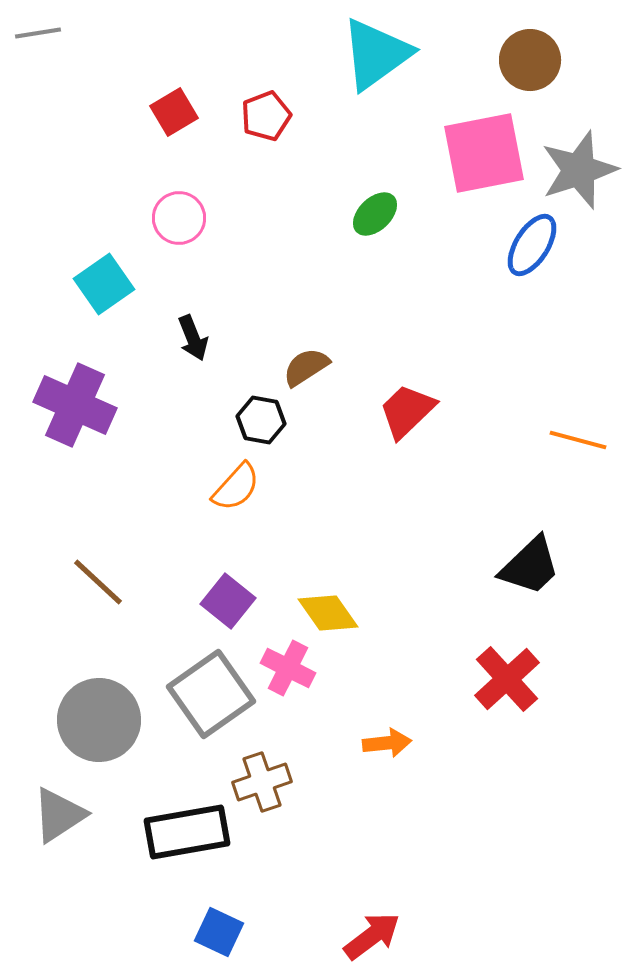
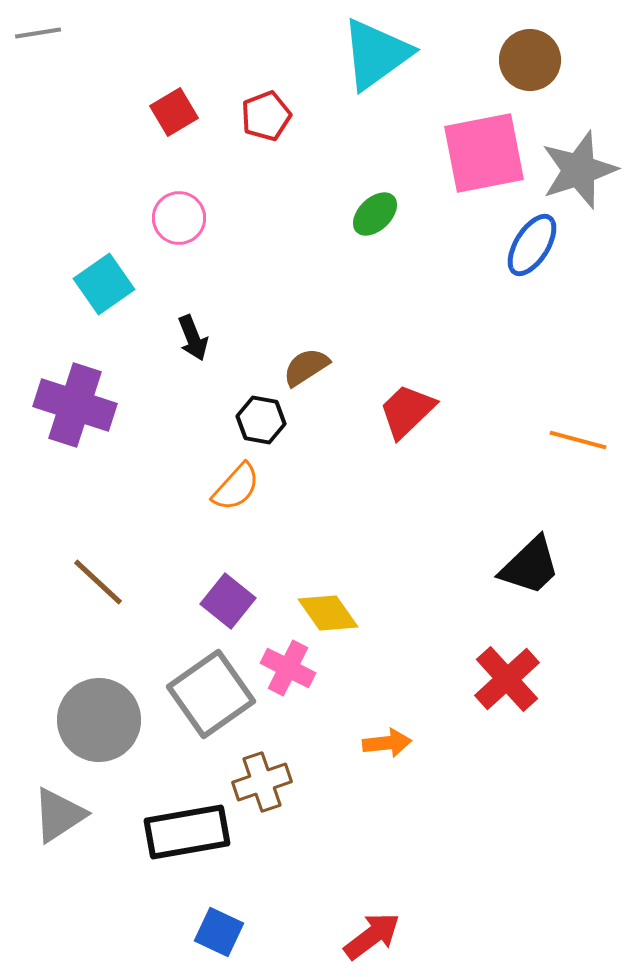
purple cross: rotated 6 degrees counterclockwise
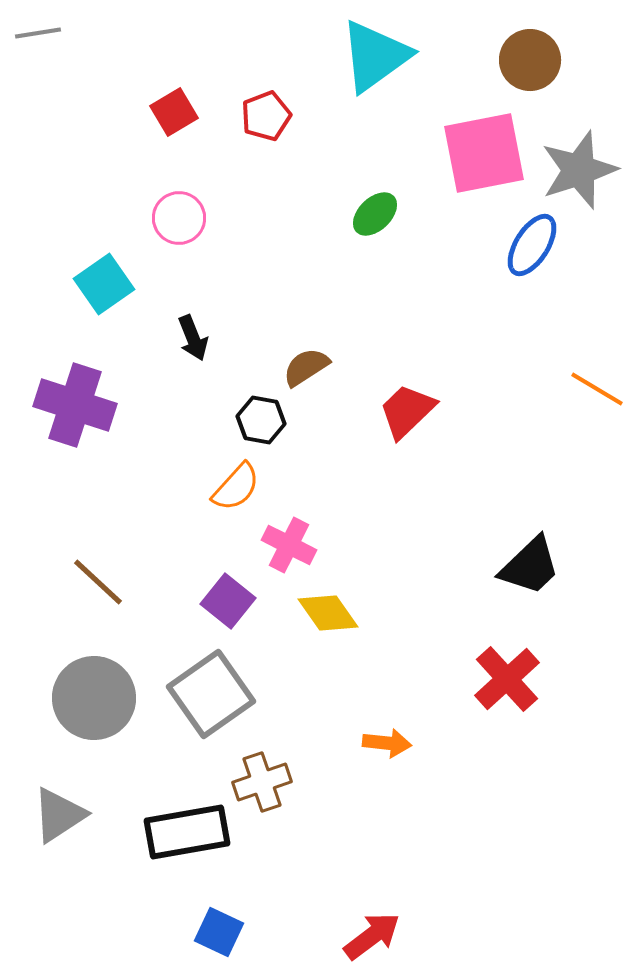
cyan triangle: moved 1 px left, 2 px down
orange line: moved 19 px right, 51 px up; rotated 16 degrees clockwise
pink cross: moved 1 px right, 123 px up
gray circle: moved 5 px left, 22 px up
orange arrow: rotated 12 degrees clockwise
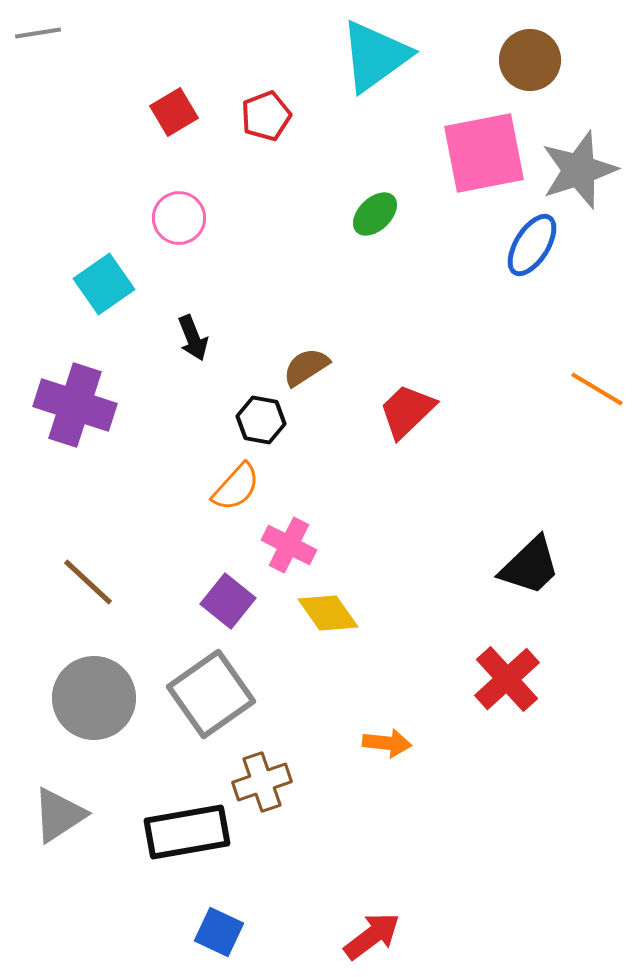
brown line: moved 10 px left
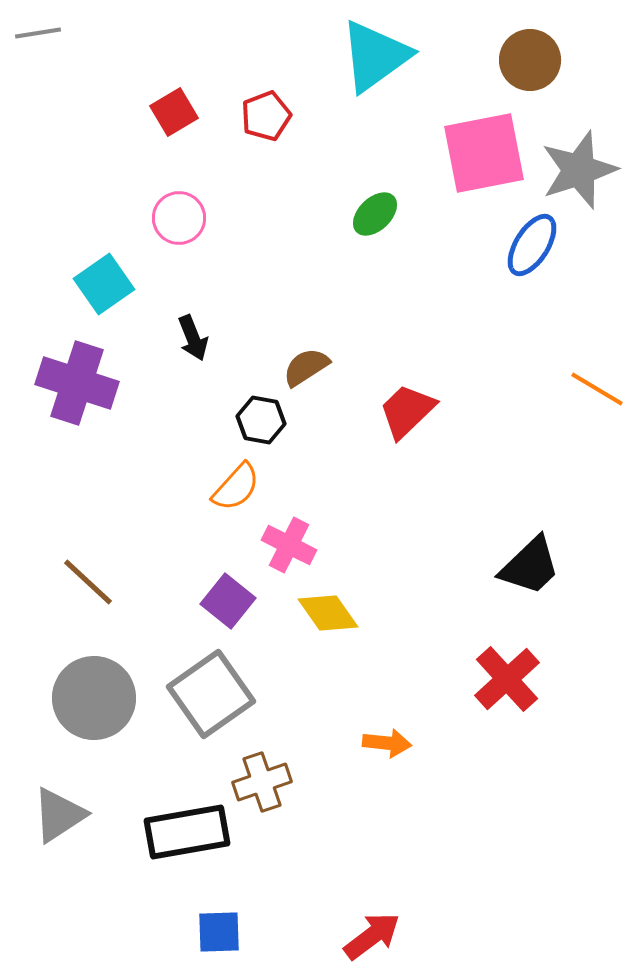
purple cross: moved 2 px right, 22 px up
blue square: rotated 27 degrees counterclockwise
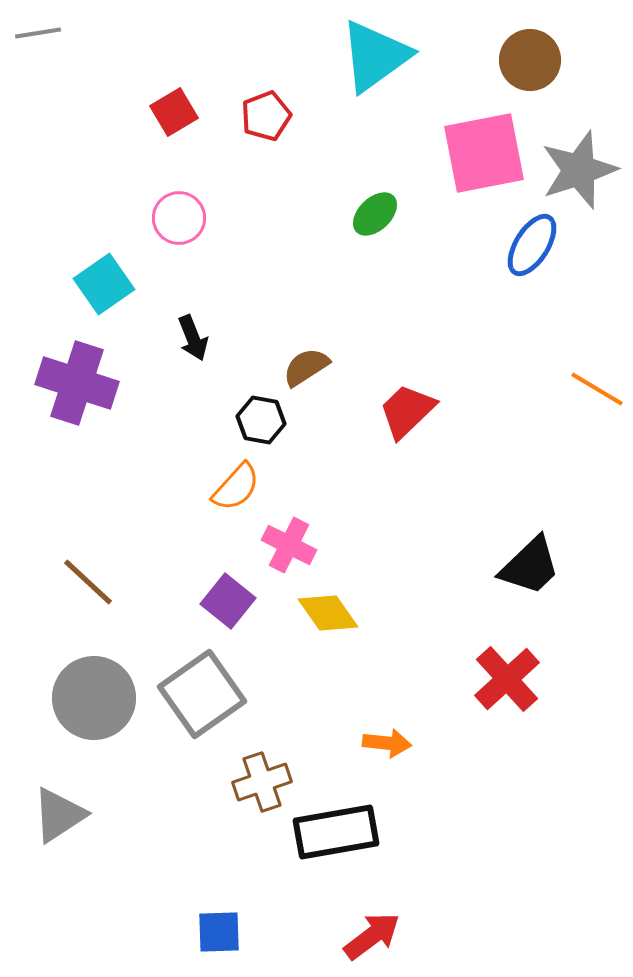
gray square: moved 9 px left
black rectangle: moved 149 px right
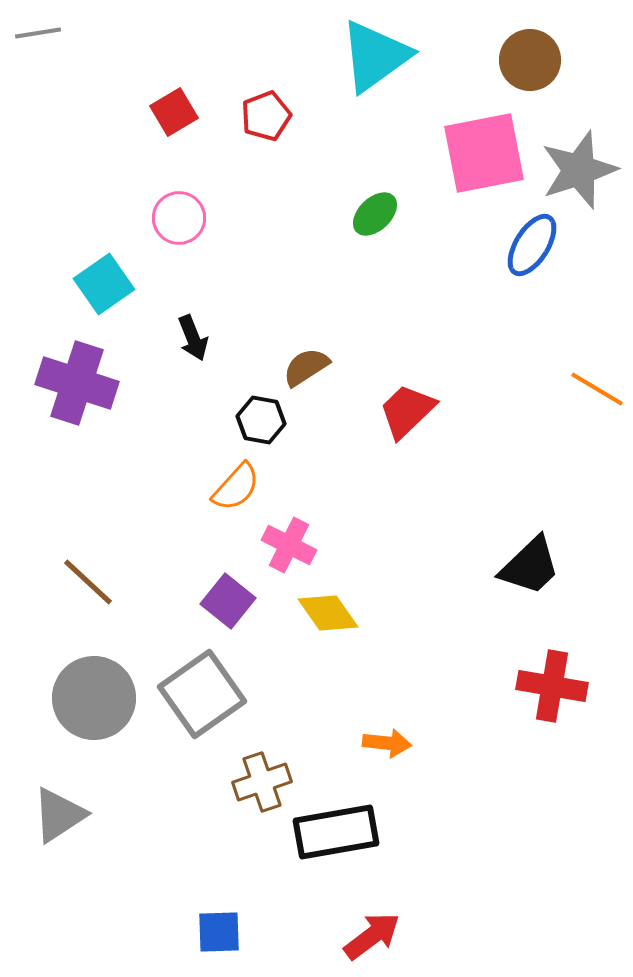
red cross: moved 45 px right, 7 px down; rotated 38 degrees counterclockwise
